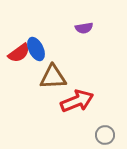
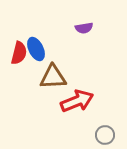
red semicircle: rotated 40 degrees counterclockwise
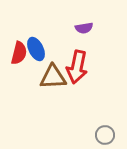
red arrow: moved 34 px up; rotated 124 degrees clockwise
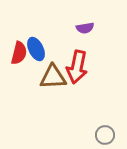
purple semicircle: moved 1 px right
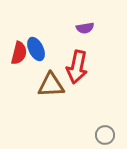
brown triangle: moved 2 px left, 8 px down
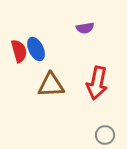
red semicircle: moved 2 px up; rotated 30 degrees counterclockwise
red arrow: moved 20 px right, 16 px down
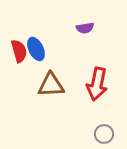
red arrow: moved 1 px down
gray circle: moved 1 px left, 1 px up
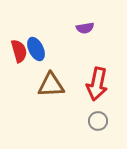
gray circle: moved 6 px left, 13 px up
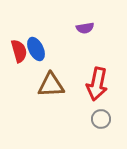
gray circle: moved 3 px right, 2 px up
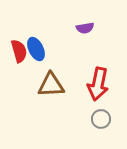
red arrow: moved 1 px right
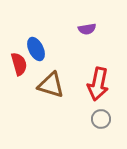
purple semicircle: moved 2 px right, 1 px down
red semicircle: moved 13 px down
brown triangle: rotated 20 degrees clockwise
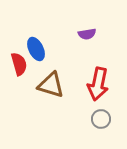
purple semicircle: moved 5 px down
